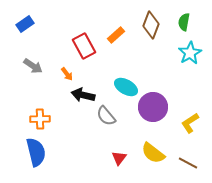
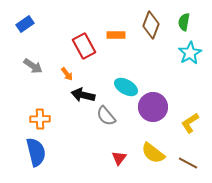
orange rectangle: rotated 42 degrees clockwise
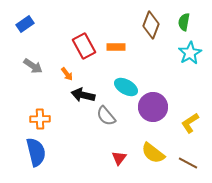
orange rectangle: moved 12 px down
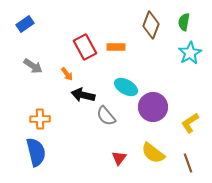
red rectangle: moved 1 px right, 1 px down
brown line: rotated 42 degrees clockwise
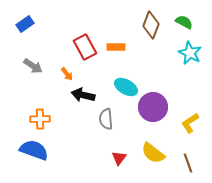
green semicircle: rotated 108 degrees clockwise
cyan star: rotated 15 degrees counterclockwise
gray semicircle: moved 3 px down; rotated 35 degrees clockwise
blue semicircle: moved 2 px left, 2 px up; rotated 56 degrees counterclockwise
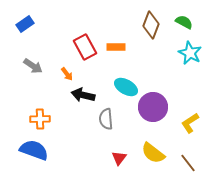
brown line: rotated 18 degrees counterclockwise
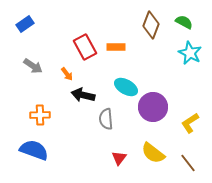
orange cross: moved 4 px up
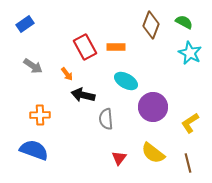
cyan ellipse: moved 6 px up
brown line: rotated 24 degrees clockwise
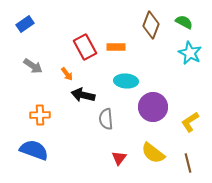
cyan ellipse: rotated 25 degrees counterclockwise
yellow L-shape: moved 1 px up
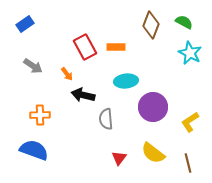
cyan ellipse: rotated 10 degrees counterclockwise
